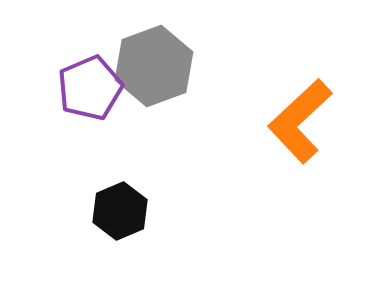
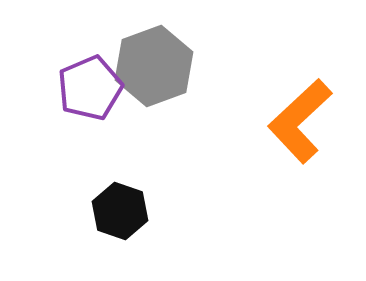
black hexagon: rotated 18 degrees counterclockwise
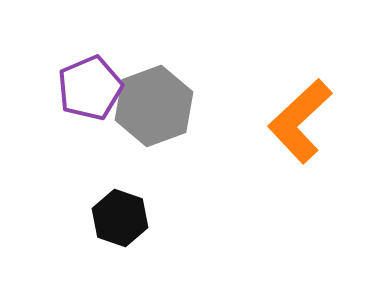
gray hexagon: moved 40 px down
black hexagon: moved 7 px down
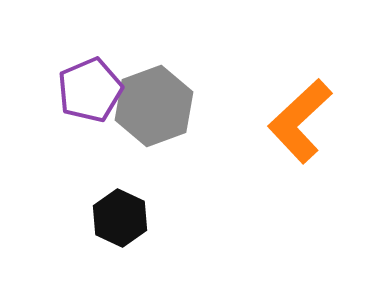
purple pentagon: moved 2 px down
black hexagon: rotated 6 degrees clockwise
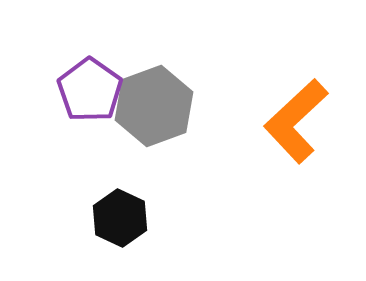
purple pentagon: rotated 14 degrees counterclockwise
orange L-shape: moved 4 px left
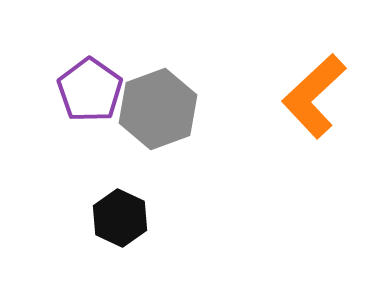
gray hexagon: moved 4 px right, 3 px down
orange L-shape: moved 18 px right, 25 px up
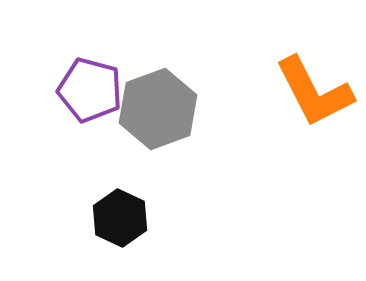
purple pentagon: rotated 20 degrees counterclockwise
orange L-shape: moved 4 px up; rotated 74 degrees counterclockwise
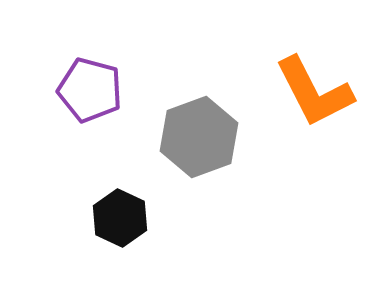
gray hexagon: moved 41 px right, 28 px down
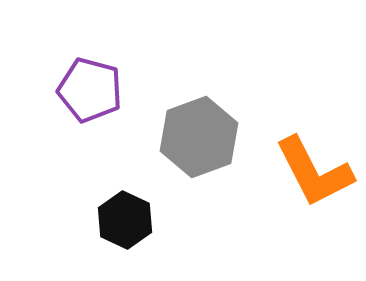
orange L-shape: moved 80 px down
black hexagon: moved 5 px right, 2 px down
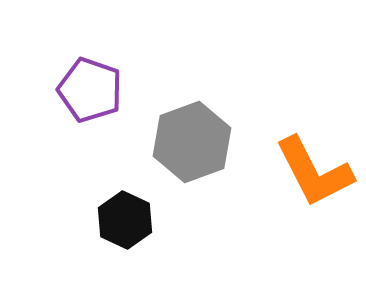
purple pentagon: rotated 4 degrees clockwise
gray hexagon: moved 7 px left, 5 px down
